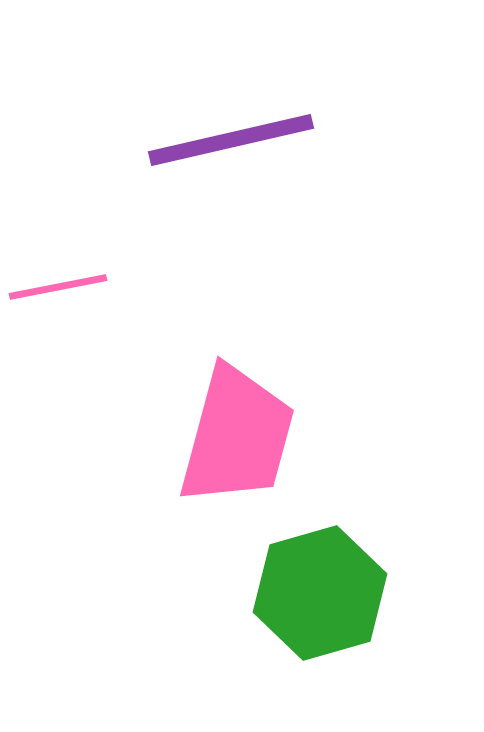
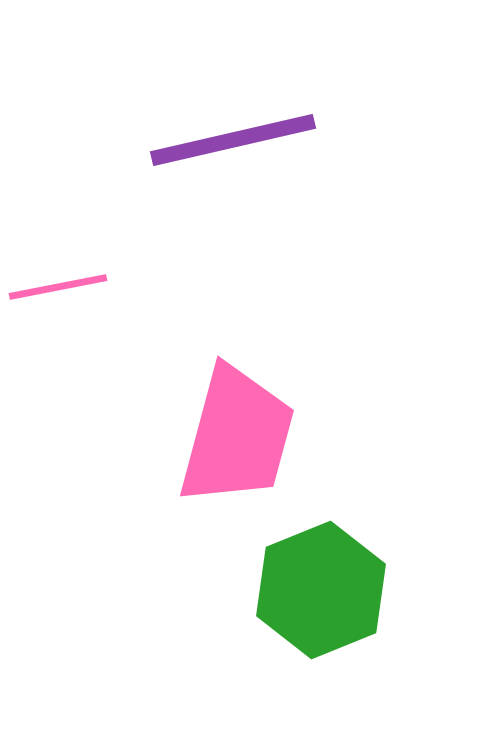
purple line: moved 2 px right
green hexagon: moved 1 px right, 3 px up; rotated 6 degrees counterclockwise
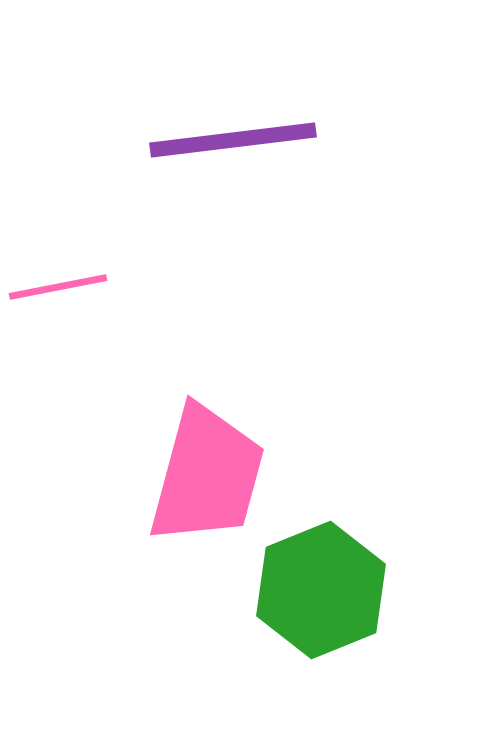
purple line: rotated 6 degrees clockwise
pink trapezoid: moved 30 px left, 39 px down
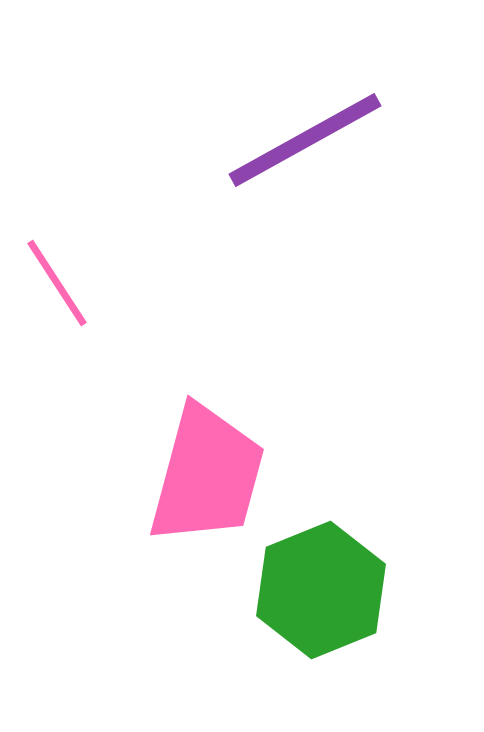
purple line: moved 72 px right; rotated 22 degrees counterclockwise
pink line: moved 1 px left, 4 px up; rotated 68 degrees clockwise
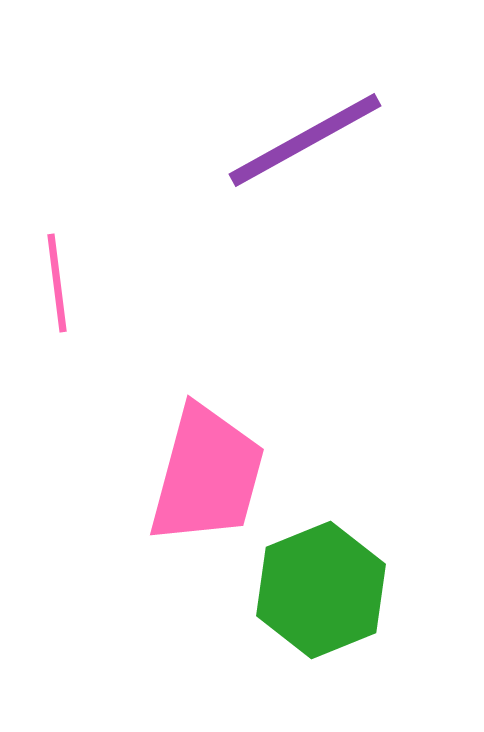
pink line: rotated 26 degrees clockwise
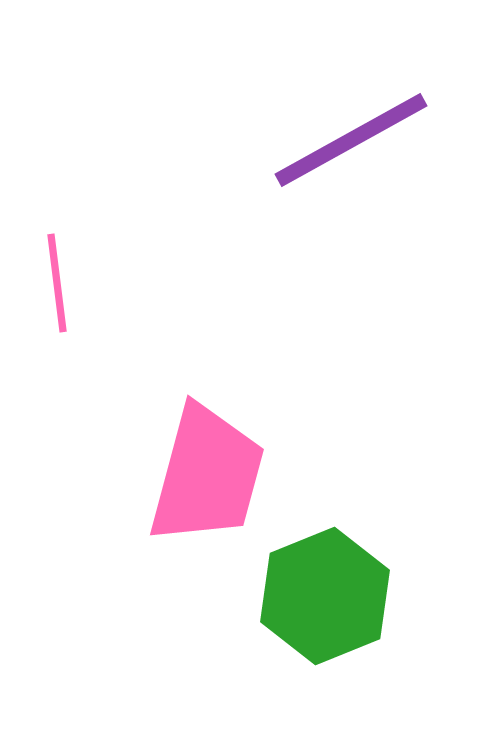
purple line: moved 46 px right
green hexagon: moved 4 px right, 6 px down
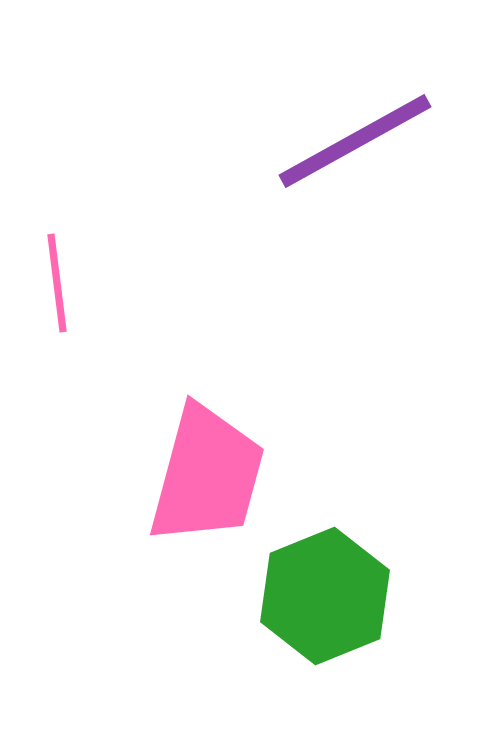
purple line: moved 4 px right, 1 px down
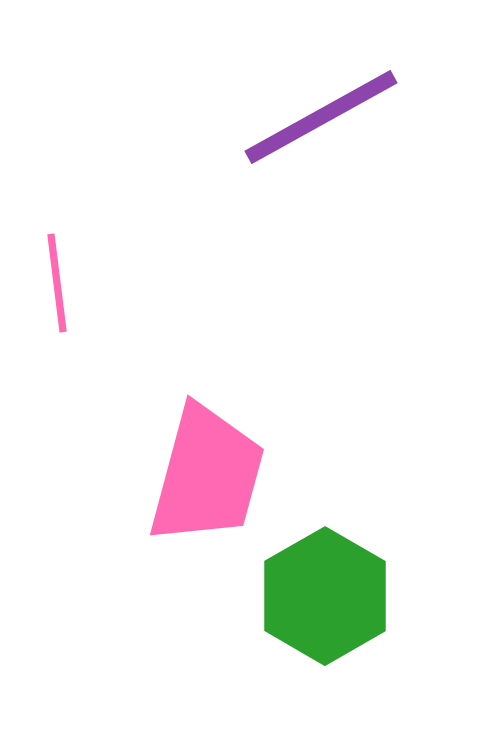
purple line: moved 34 px left, 24 px up
green hexagon: rotated 8 degrees counterclockwise
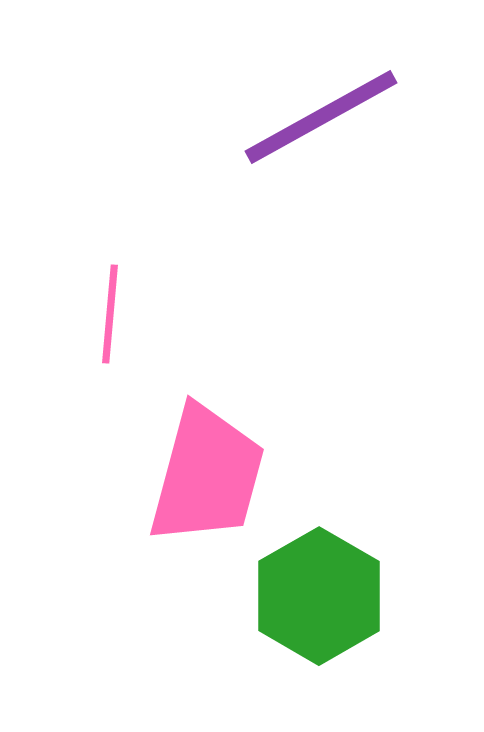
pink line: moved 53 px right, 31 px down; rotated 12 degrees clockwise
green hexagon: moved 6 px left
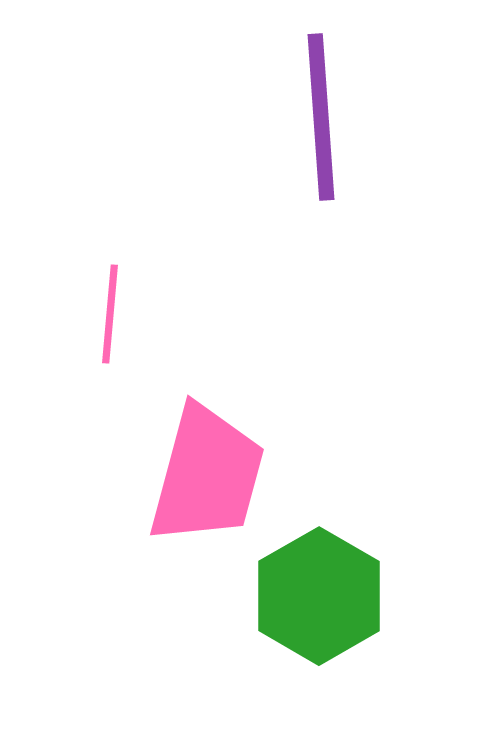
purple line: rotated 65 degrees counterclockwise
